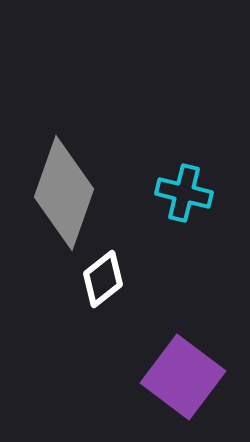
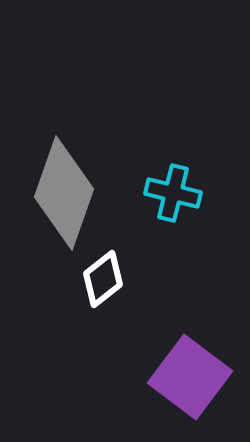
cyan cross: moved 11 px left
purple square: moved 7 px right
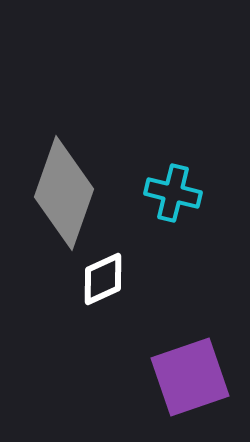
white diamond: rotated 14 degrees clockwise
purple square: rotated 34 degrees clockwise
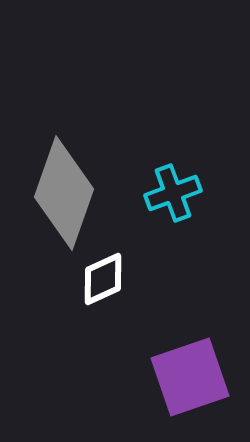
cyan cross: rotated 34 degrees counterclockwise
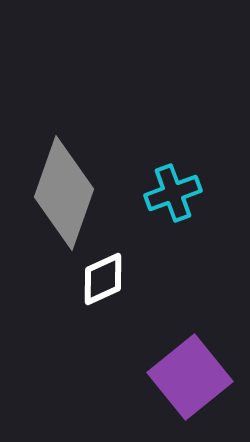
purple square: rotated 20 degrees counterclockwise
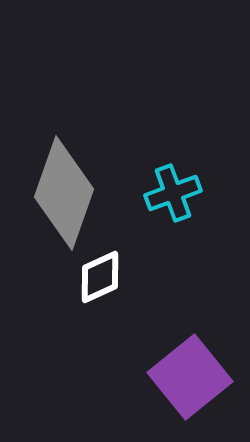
white diamond: moved 3 px left, 2 px up
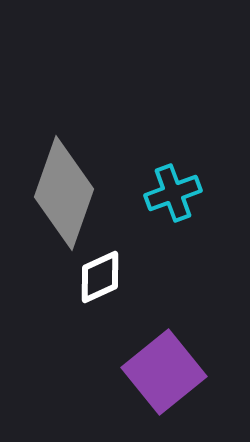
purple square: moved 26 px left, 5 px up
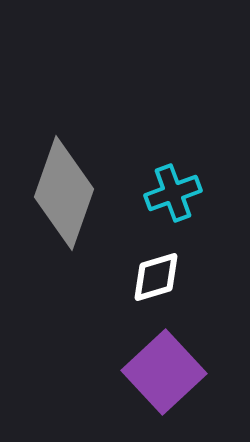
white diamond: moved 56 px right; rotated 8 degrees clockwise
purple square: rotated 4 degrees counterclockwise
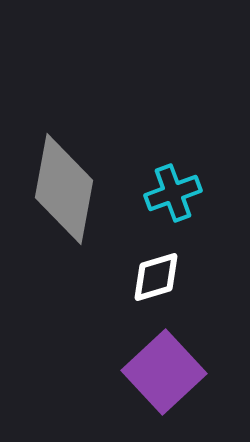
gray diamond: moved 4 px up; rotated 9 degrees counterclockwise
